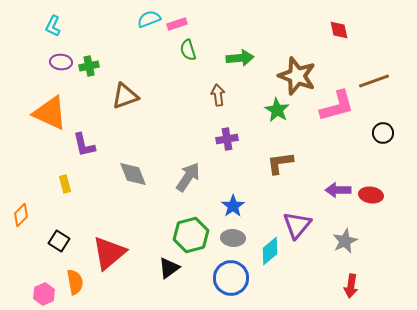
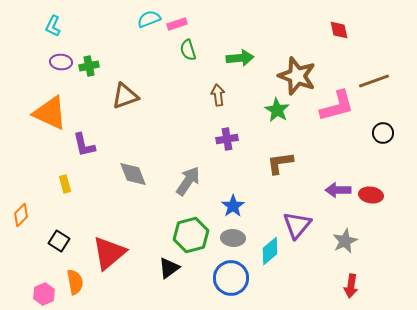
gray arrow: moved 4 px down
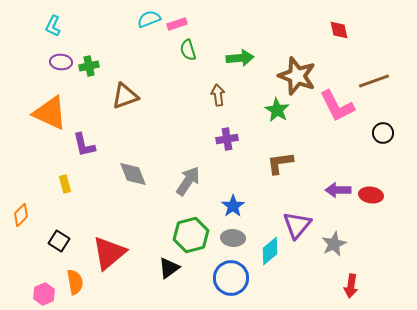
pink L-shape: rotated 78 degrees clockwise
gray star: moved 11 px left, 3 px down
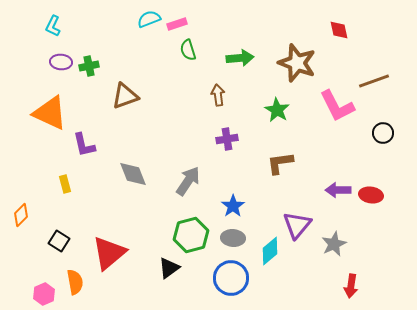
brown star: moved 13 px up
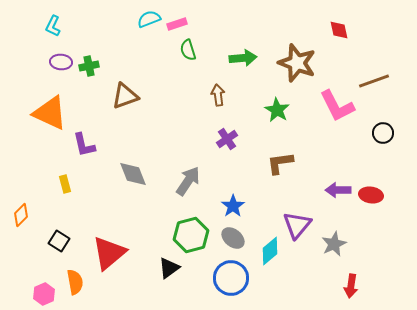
green arrow: moved 3 px right
purple cross: rotated 25 degrees counterclockwise
gray ellipse: rotated 35 degrees clockwise
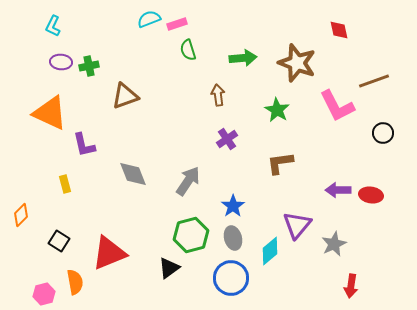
gray ellipse: rotated 35 degrees clockwise
red triangle: rotated 18 degrees clockwise
pink hexagon: rotated 10 degrees clockwise
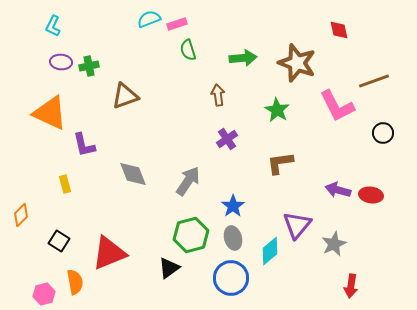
purple arrow: rotated 15 degrees clockwise
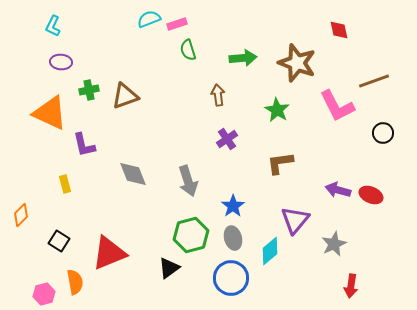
green cross: moved 24 px down
gray arrow: rotated 128 degrees clockwise
red ellipse: rotated 15 degrees clockwise
purple triangle: moved 2 px left, 5 px up
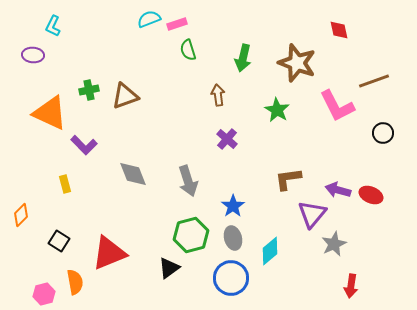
green arrow: rotated 108 degrees clockwise
purple ellipse: moved 28 px left, 7 px up
purple cross: rotated 15 degrees counterclockwise
purple L-shape: rotated 32 degrees counterclockwise
brown L-shape: moved 8 px right, 16 px down
purple triangle: moved 17 px right, 6 px up
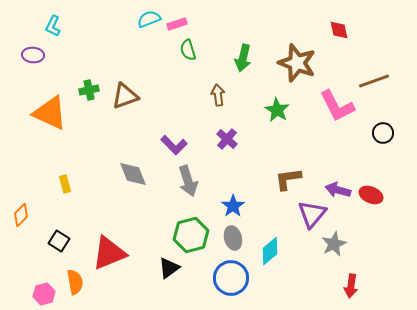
purple L-shape: moved 90 px right
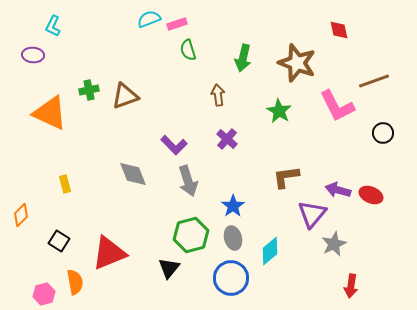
green star: moved 2 px right, 1 px down
brown L-shape: moved 2 px left, 2 px up
black triangle: rotated 15 degrees counterclockwise
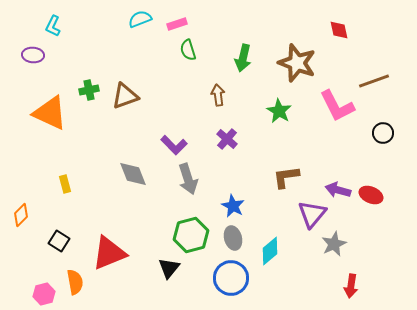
cyan semicircle: moved 9 px left
gray arrow: moved 2 px up
blue star: rotated 10 degrees counterclockwise
